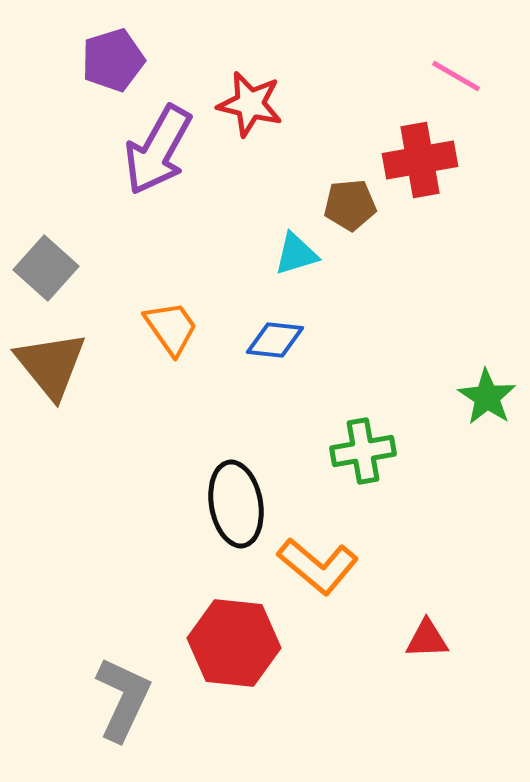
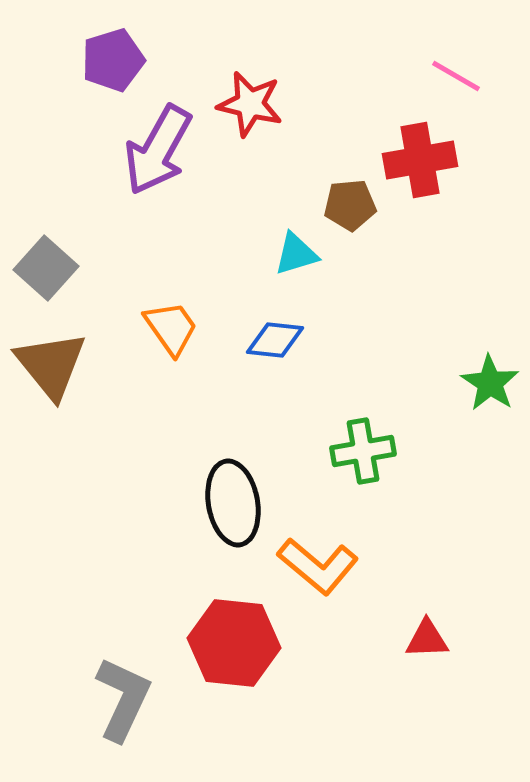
green star: moved 3 px right, 14 px up
black ellipse: moved 3 px left, 1 px up
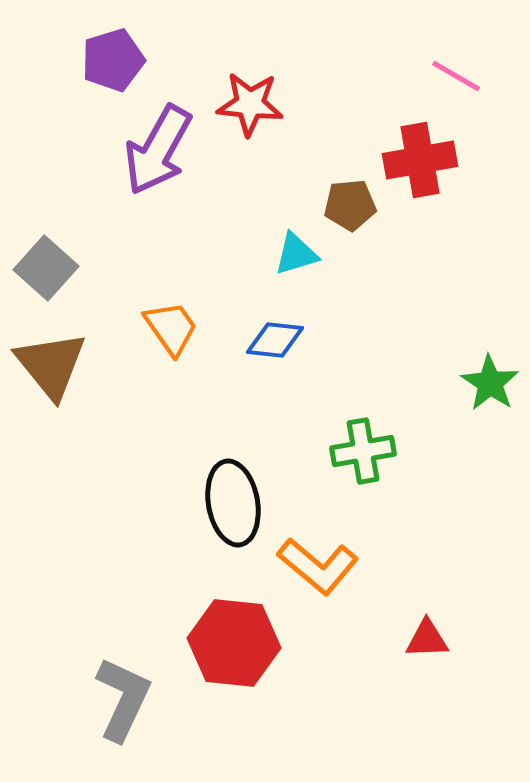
red star: rotated 8 degrees counterclockwise
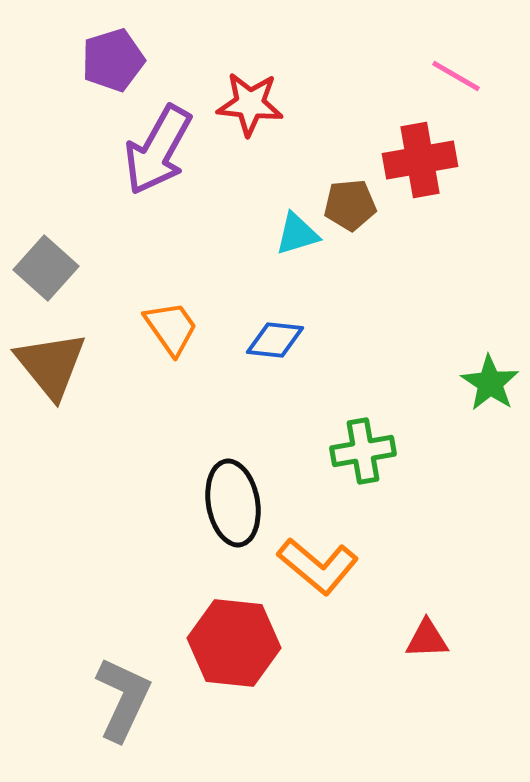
cyan triangle: moved 1 px right, 20 px up
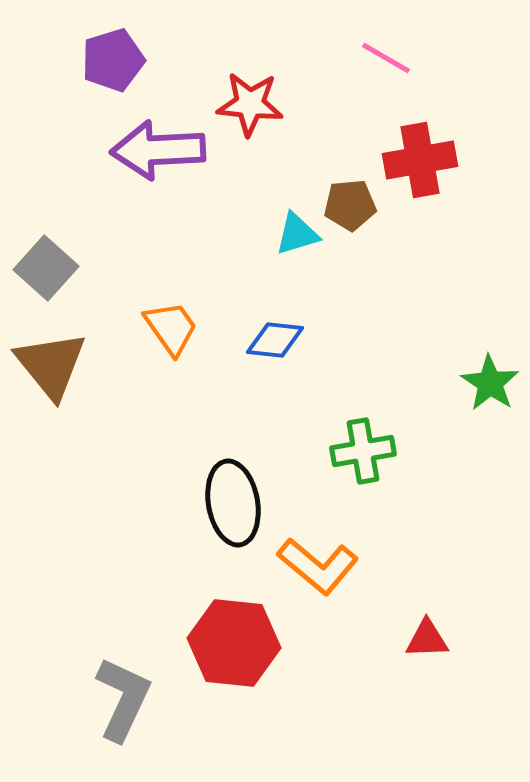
pink line: moved 70 px left, 18 px up
purple arrow: rotated 58 degrees clockwise
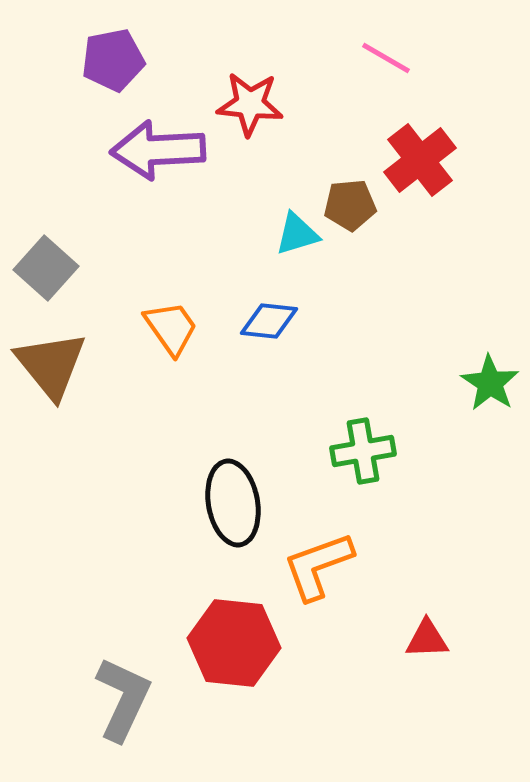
purple pentagon: rotated 6 degrees clockwise
red cross: rotated 28 degrees counterclockwise
blue diamond: moved 6 px left, 19 px up
orange L-shape: rotated 120 degrees clockwise
